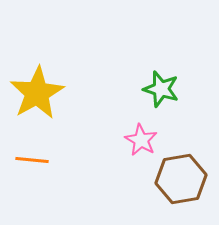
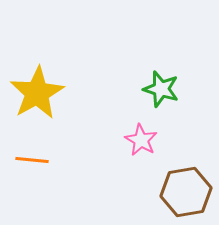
brown hexagon: moved 5 px right, 13 px down
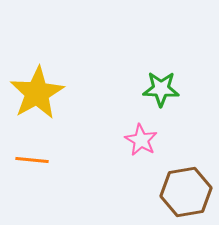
green star: rotated 15 degrees counterclockwise
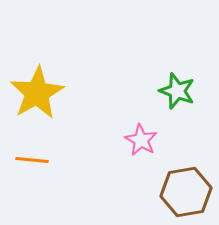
green star: moved 16 px right, 2 px down; rotated 18 degrees clockwise
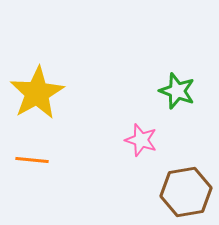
pink star: rotated 12 degrees counterclockwise
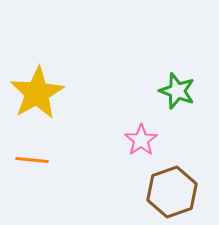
pink star: rotated 20 degrees clockwise
brown hexagon: moved 14 px left; rotated 9 degrees counterclockwise
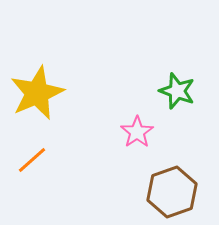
yellow star: rotated 6 degrees clockwise
pink star: moved 4 px left, 8 px up
orange line: rotated 48 degrees counterclockwise
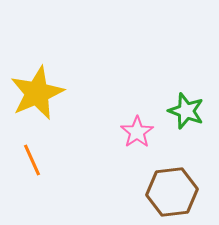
green star: moved 9 px right, 20 px down
orange line: rotated 72 degrees counterclockwise
brown hexagon: rotated 12 degrees clockwise
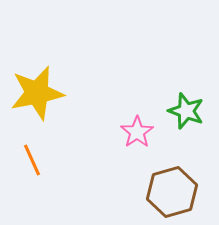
yellow star: rotated 12 degrees clockwise
brown hexagon: rotated 9 degrees counterclockwise
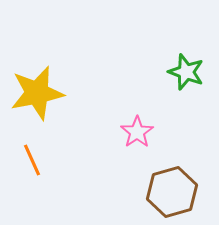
green star: moved 39 px up
